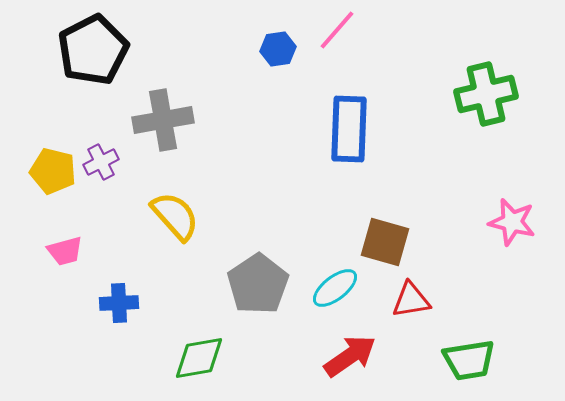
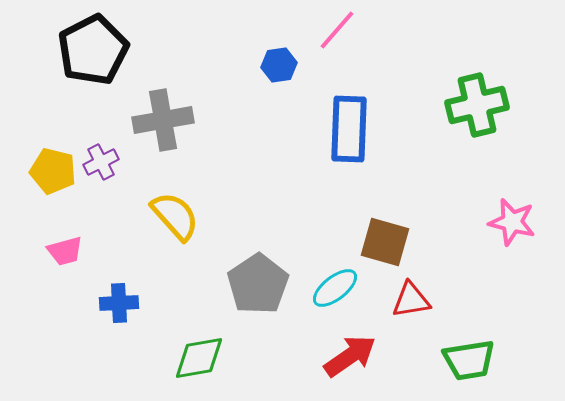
blue hexagon: moved 1 px right, 16 px down
green cross: moved 9 px left, 11 px down
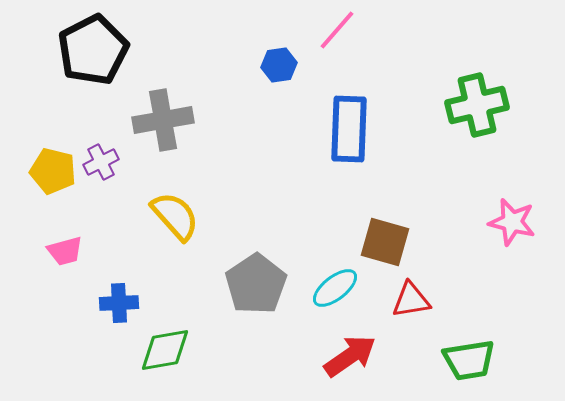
gray pentagon: moved 2 px left
green diamond: moved 34 px left, 8 px up
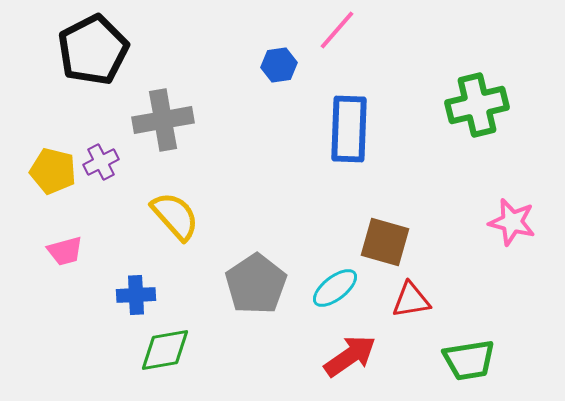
blue cross: moved 17 px right, 8 px up
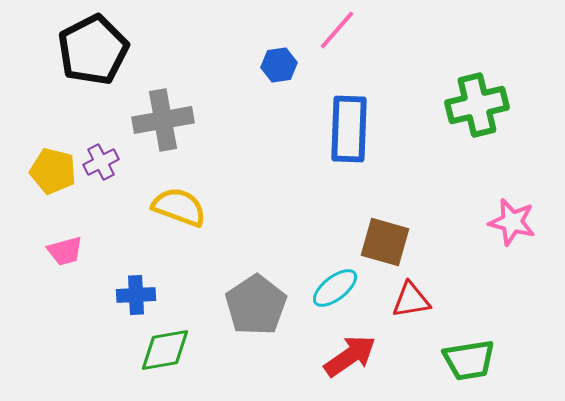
yellow semicircle: moved 4 px right, 9 px up; rotated 28 degrees counterclockwise
gray pentagon: moved 21 px down
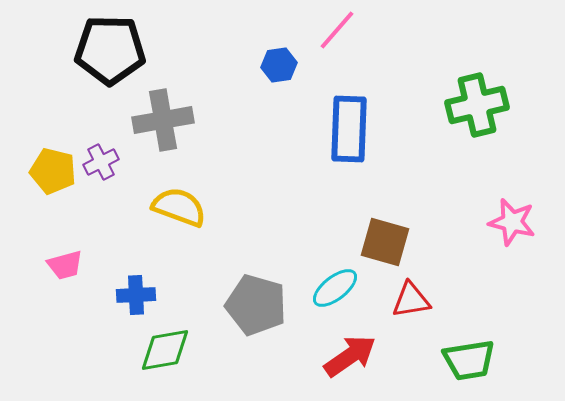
black pentagon: moved 17 px right; rotated 28 degrees clockwise
pink trapezoid: moved 14 px down
gray pentagon: rotated 22 degrees counterclockwise
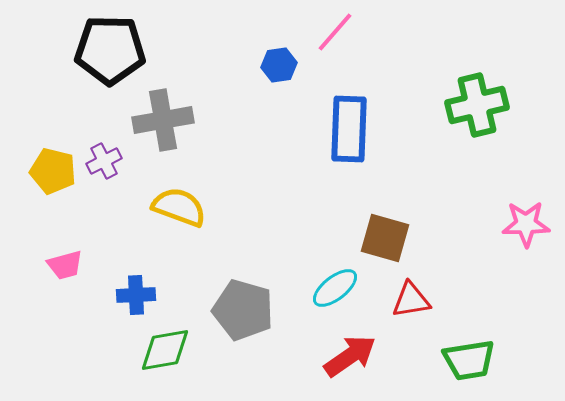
pink line: moved 2 px left, 2 px down
purple cross: moved 3 px right, 1 px up
pink star: moved 14 px right, 2 px down; rotated 15 degrees counterclockwise
brown square: moved 4 px up
gray pentagon: moved 13 px left, 5 px down
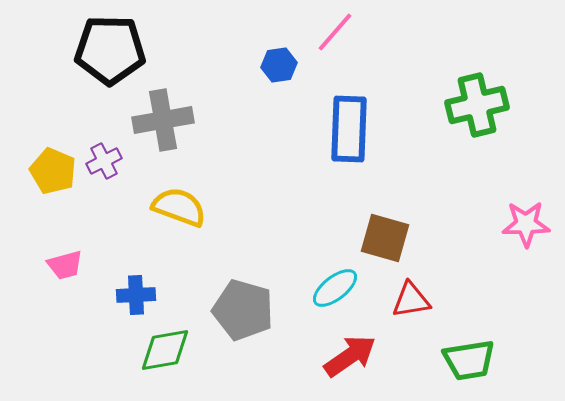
yellow pentagon: rotated 9 degrees clockwise
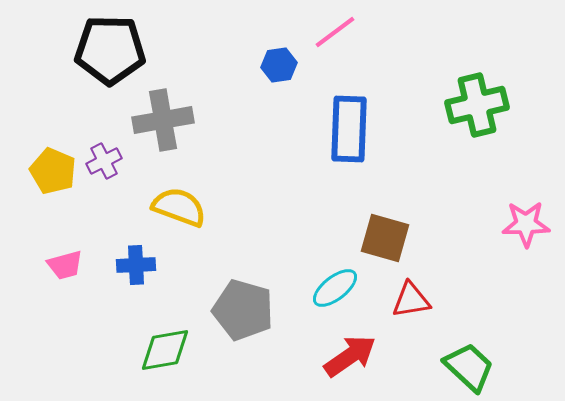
pink line: rotated 12 degrees clockwise
blue cross: moved 30 px up
green trapezoid: moved 7 px down; rotated 128 degrees counterclockwise
